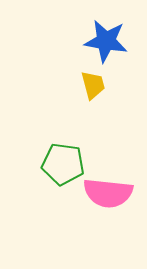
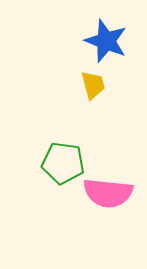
blue star: rotated 12 degrees clockwise
green pentagon: moved 1 px up
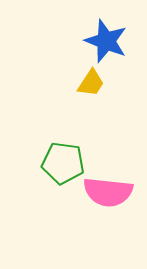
yellow trapezoid: moved 2 px left, 2 px up; rotated 48 degrees clockwise
pink semicircle: moved 1 px up
